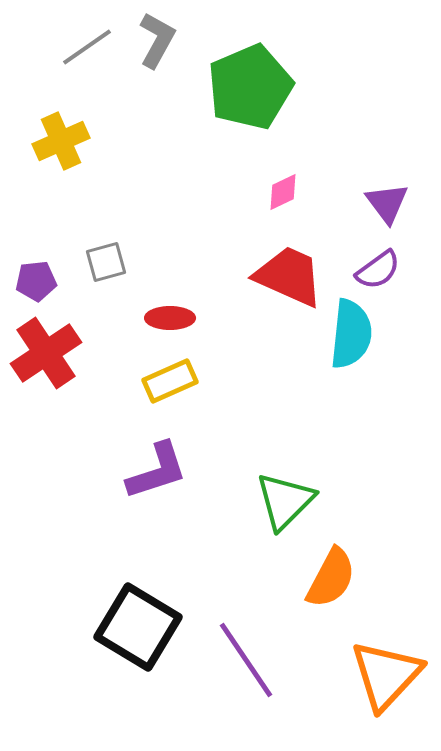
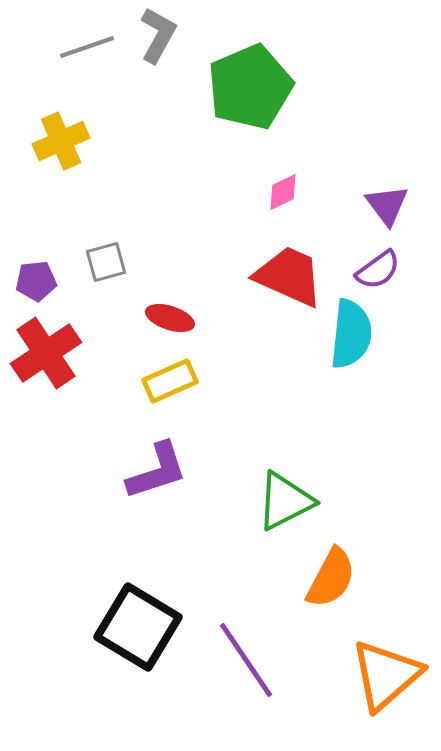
gray L-shape: moved 1 px right, 5 px up
gray line: rotated 16 degrees clockwise
purple triangle: moved 2 px down
red ellipse: rotated 18 degrees clockwise
green triangle: rotated 18 degrees clockwise
orange triangle: rotated 6 degrees clockwise
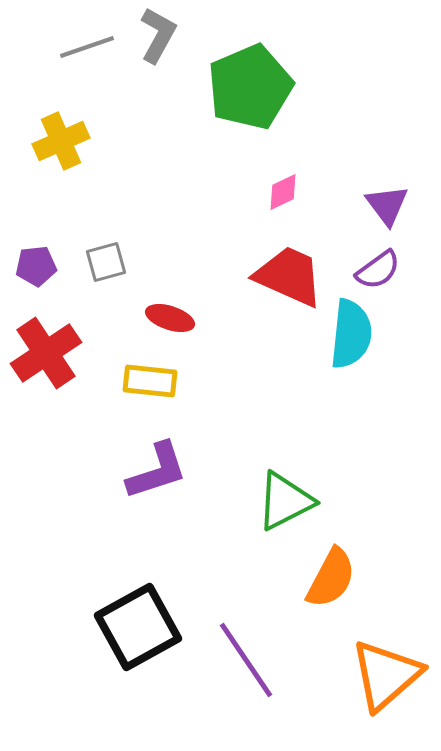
purple pentagon: moved 15 px up
yellow rectangle: moved 20 px left; rotated 30 degrees clockwise
black square: rotated 30 degrees clockwise
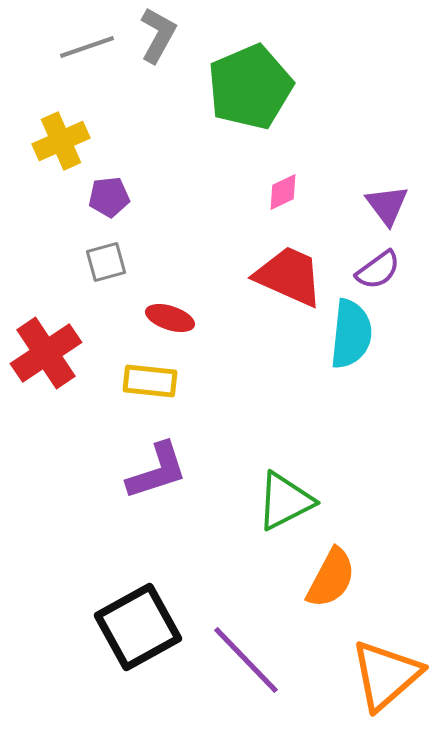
purple pentagon: moved 73 px right, 69 px up
purple line: rotated 10 degrees counterclockwise
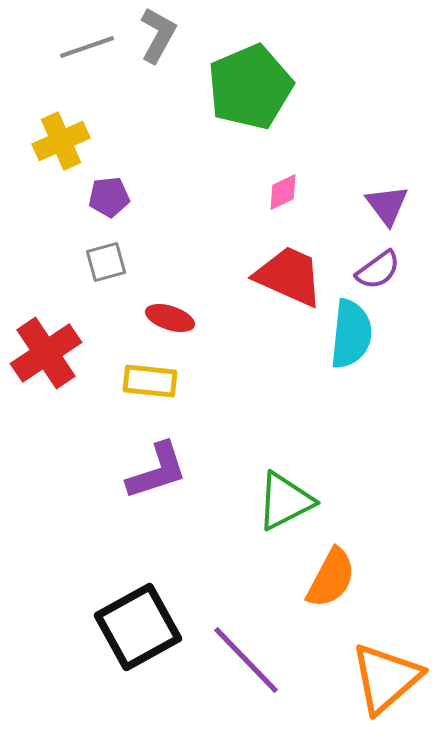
orange triangle: moved 3 px down
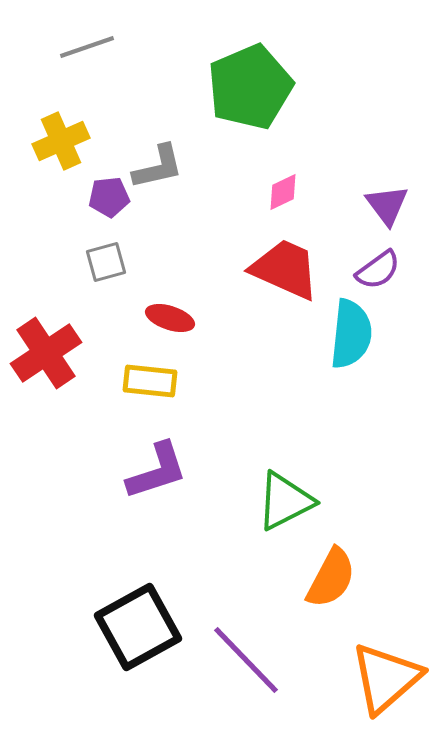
gray L-shape: moved 132 px down; rotated 48 degrees clockwise
red trapezoid: moved 4 px left, 7 px up
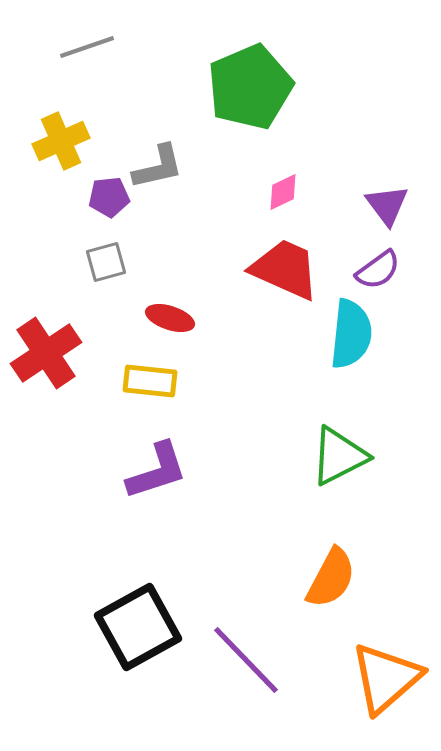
green triangle: moved 54 px right, 45 px up
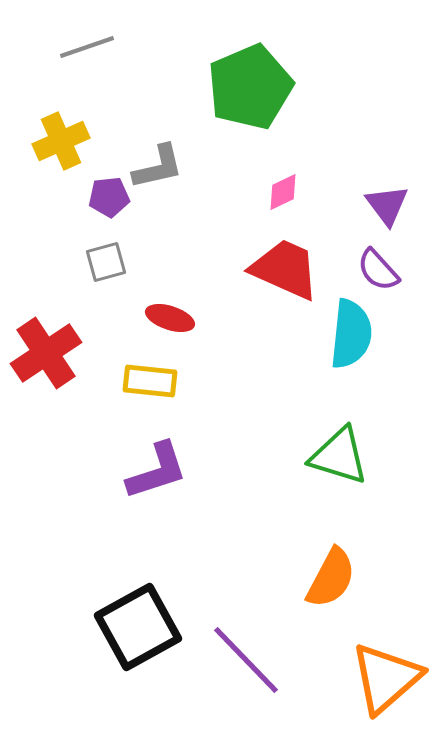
purple semicircle: rotated 84 degrees clockwise
green triangle: rotated 44 degrees clockwise
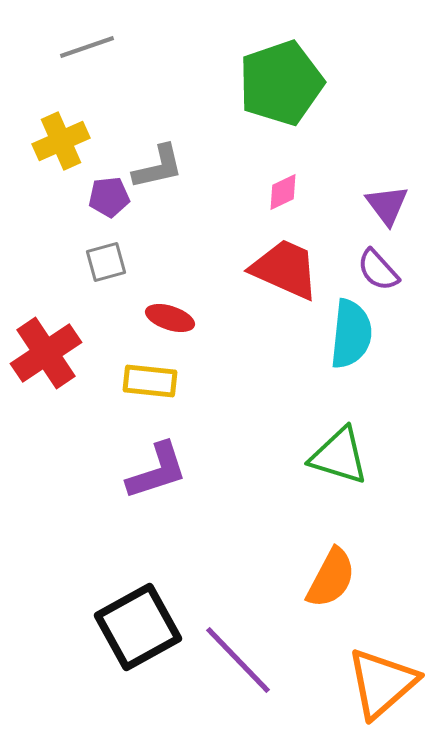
green pentagon: moved 31 px right, 4 px up; rotated 4 degrees clockwise
purple line: moved 8 px left
orange triangle: moved 4 px left, 5 px down
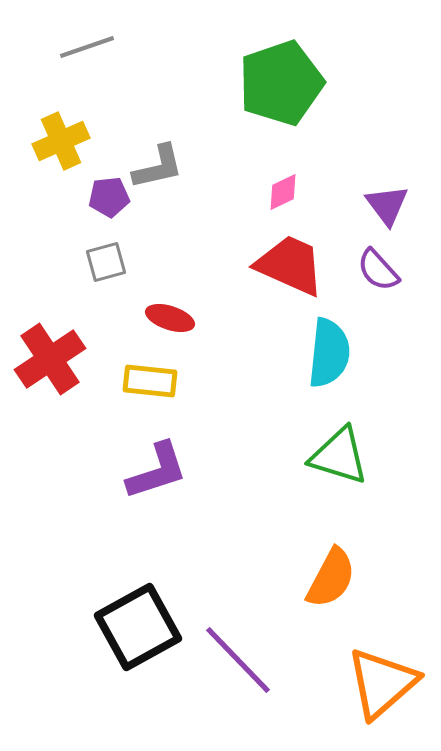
red trapezoid: moved 5 px right, 4 px up
cyan semicircle: moved 22 px left, 19 px down
red cross: moved 4 px right, 6 px down
